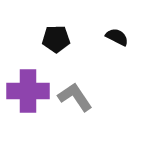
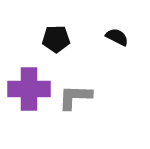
purple cross: moved 1 px right, 2 px up
gray L-shape: rotated 54 degrees counterclockwise
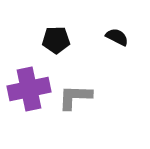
black pentagon: moved 1 px down
purple cross: rotated 12 degrees counterclockwise
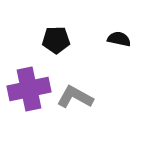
black semicircle: moved 2 px right, 2 px down; rotated 15 degrees counterclockwise
gray L-shape: rotated 27 degrees clockwise
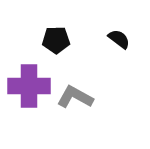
black semicircle: rotated 25 degrees clockwise
purple cross: moved 3 px up; rotated 12 degrees clockwise
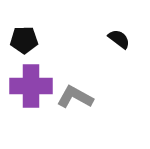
black pentagon: moved 32 px left
purple cross: moved 2 px right
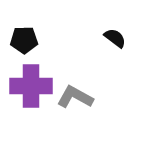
black semicircle: moved 4 px left, 1 px up
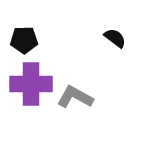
purple cross: moved 2 px up
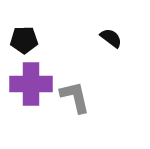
black semicircle: moved 4 px left
gray L-shape: rotated 48 degrees clockwise
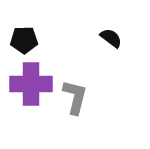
gray L-shape: rotated 27 degrees clockwise
